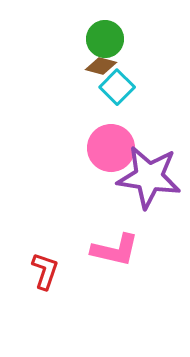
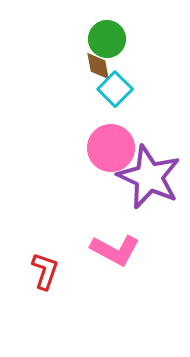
green circle: moved 2 px right
brown diamond: moved 3 px left; rotated 64 degrees clockwise
cyan square: moved 2 px left, 2 px down
purple star: rotated 16 degrees clockwise
pink L-shape: rotated 15 degrees clockwise
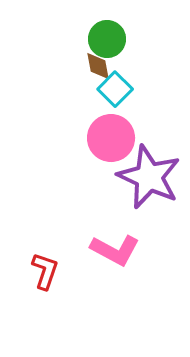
pink circle: moved 10 px up
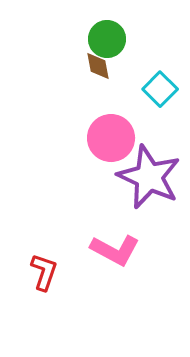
cyan square: moved 45 px right
red L-shape: moved 1 px left, 1 px down
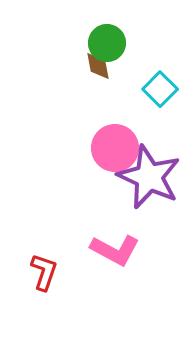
green circle: moved 4 px down
pink circle: moved 4 px right, 10 px down
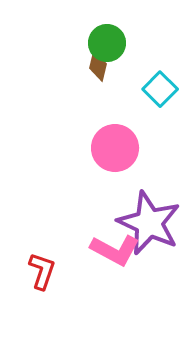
brown diamond: rotated 24 degrees clockwise
purple star: moved 46 px down
red L-shape: moved 2 px left, 1 px up
